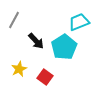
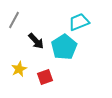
red square: rotated 35 degrees clockwise
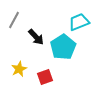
black arrow: moved 4 px up
cyan pentagon: moved 1 px left
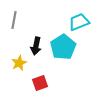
gray line: rotated 18 degrees counterclockwise
black arrow: moved 9 px down; rotated 54 degrees clockwise
yellow star: moved 6 px up
red square: moved 5 px left, 6 px down
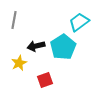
cyan trapezoid: rotated 15 degrees counterclockwise
black arrow: rotated 66 degrees clockwise
red square: moved 5 px right, 3 px up
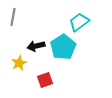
gray line: moved 1 px left, 3 px up
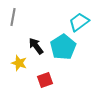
black arrow: rotated 66 degrees clockwise
yellow star: rotated 28 degrees counterclockwise
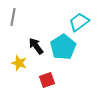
red square: moved 2 px right
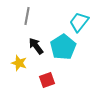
gray line: moved 14 px right, 1 px up
cyan trapezoid: rotated 15 degrees counterclockwise
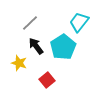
gray line: moved 3 px right, 7 px down; rotated 36 degrees clockwise
red square: rotated 21 degrees counterclockwise
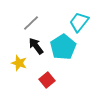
gray line: moved 1 px right
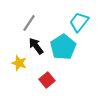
gray line: moved 2 px left; rotated 12 degrees counterclockwise
